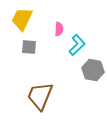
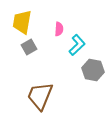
yellow trapezoid: moved 3 px down; rotated 15 degrees counterclockwise
gray square: rotated 35 degrees counterclockwise
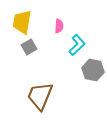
pink semicircle: moved 3 px up
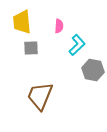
yellow trapezoid: rotated 15 degrees counterclockwise
gray square: moved 2 px right, 1 px down; rotated 28 degrees clockwise
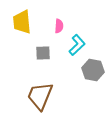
gray square: moved 12 px right, 5 px down
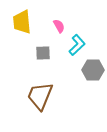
pink semicircle: rotated 32 degrees counterclockwise
gray hexagon: rotated 10 degrees counterclockwise
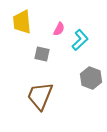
pink semicircle: moved 3 px down; rotated 56 degrees clockwise
cyan L-shape: moved 3 px right, 5 px up
gray square: moved 1 px left, 1 px down; rotated 14 degrees clockwise
gray hexagon: moved 2 px left, 8 px down; rotated 20 degrees clockwise
